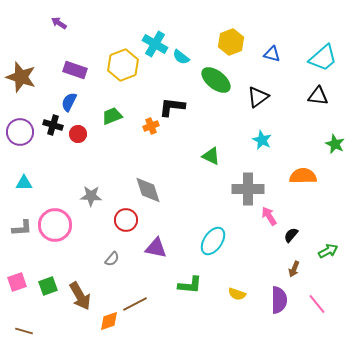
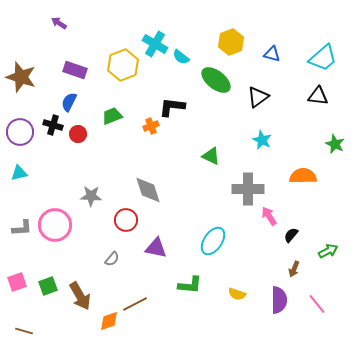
cyan triangle at (24, 183): moved 5 px left, 10 px up; rotated 12 degrees counterclockwise
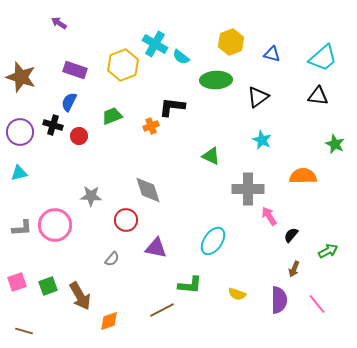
green ellipse at (216, 80): rotated 40 degrees counterclockwise
red circle at (78, 134): moved 1 px right, 2 px down
brown line at (135, 304): moved 27 px right, 6 px down
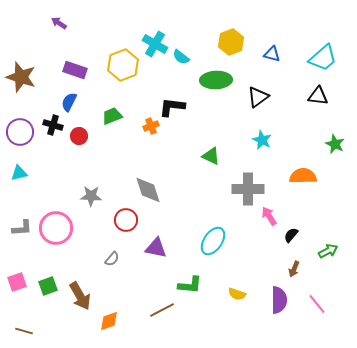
pink circle at (55, 225): moved 1 px right, 3 px down
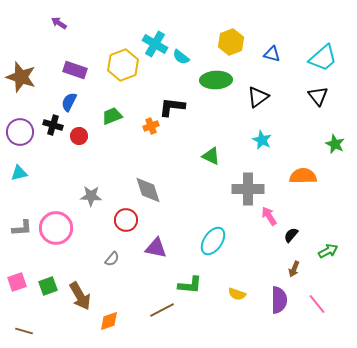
black triangle at (318, 96): rotated 45 degrees clockwise
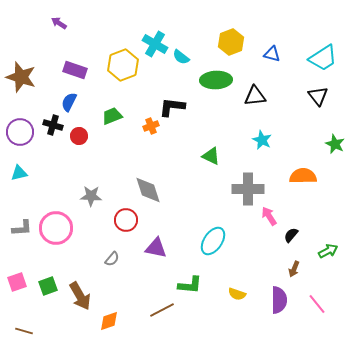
cyan trapezoid at (323, 58): rotated 8 degrees clockwise
black triangle at (258, 97): moved 3 px left, 1 px up; rotated 30 degrees clockwise
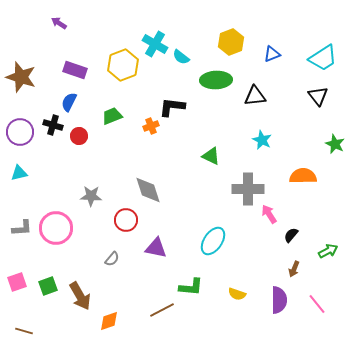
blue triangle at (272, 54): rotated 36 degrees counterclockwise
pink arrow at (269, 216): moved 2 px up
green L-shape at (190, 285): moved 1 px right, 2 px down
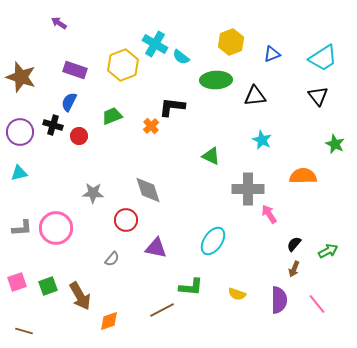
orange cross at (151, 126): rotated 21 degrees counterclockwise
gray star at (91, 196): moved 2 px right, 3 px up
black semicircle at (291, 235): moved 3 px right, 9 px down
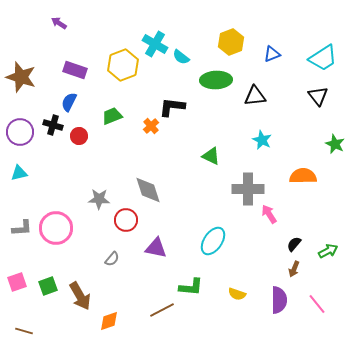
gray star at (93, 193): moved 6 px right, 6 px down
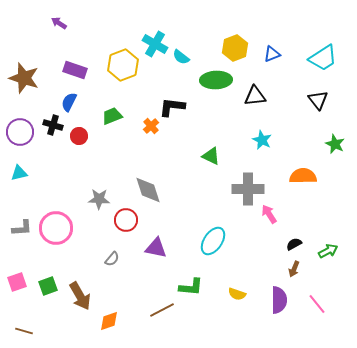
yellow hexagon at (231, 42): moved 4 px right, 6 px down
brown star at (21, 77): moved 3 px right, 1 px down
black triangle at (318, 96): moved 4 px down
black semicircle at (294, 244): rotated 21 degrees clockwise
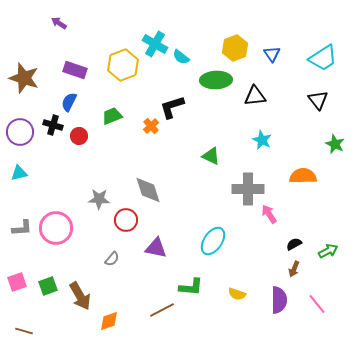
blue triangle at (272, 54): rotated 42 degrees counterclockwise
black L-shape at (172, 107): rotated 24 degrees counterclockwise
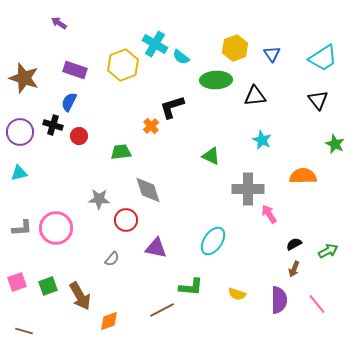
green trapezoid at (112, 116): moved 9 px right, 36 px down; rotated 15 degrees clockwise
